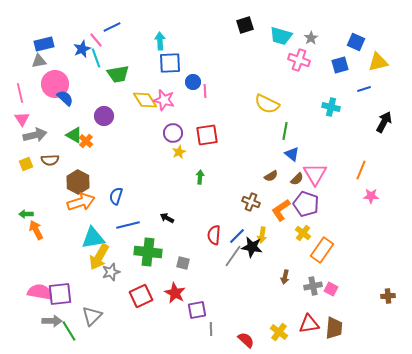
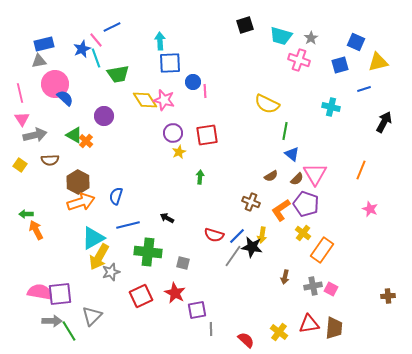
yellow square at (26, 164): moved 6 px left, 1 px down; rotated 32 degrees counterclockwise
pink star at (371, 196): moved 1 px left, 13 px down; rotated 21 degrees clockwise
red semicircle at (214, 235): rotated 78 degrees counterclockwise
cyan triangle at (93, 238): rotated 20 degrees counterclockwise
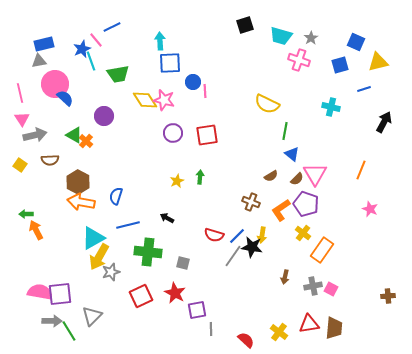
cyan line at (96, 58): moved 5 px left, 3 px down
yellow star at (179, 152): moved 2 px left, 29 px down
orange arrow at (81, 202): rotated 152 degrees counterclockwise
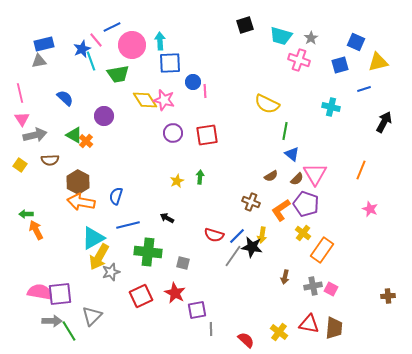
pink circle at (55, 84): moved 77 px right, 39 px up
red triangle at (309, 324): rotated 20 degrees clockwise
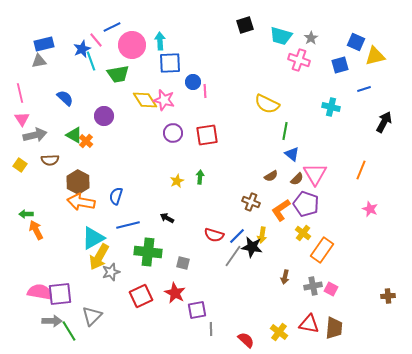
yellow triangle at (378, 62): moved 3 px left, 6 px up
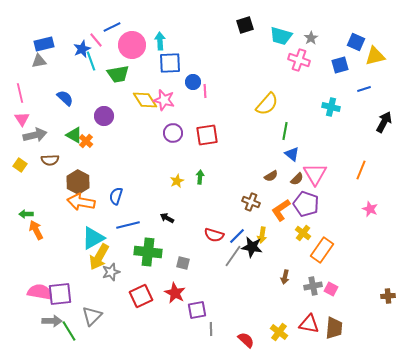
yellow semicircle at (267, 104): rotated 75 degrees counterclockwise
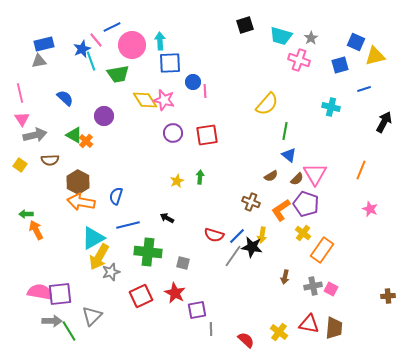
blue triangle at (292, 154): moved 3 px left, 1 px down
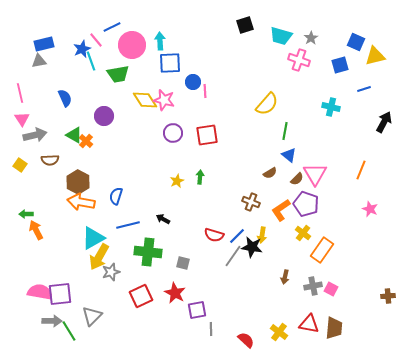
blue semicircle at (65, 98): rotated 24 degrees clockwise
brown semicircle at (271, 176): moved 1 px left, 3 px up
black arrow at (167, 218): moved 4 px left, 1 px down
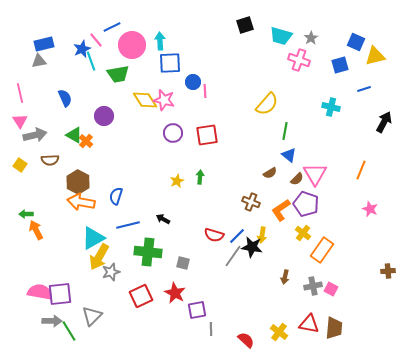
pink triangle at (22, 119): moved 2 px left, 2 px down
brown cross at (388, 296): moved 25 px up
